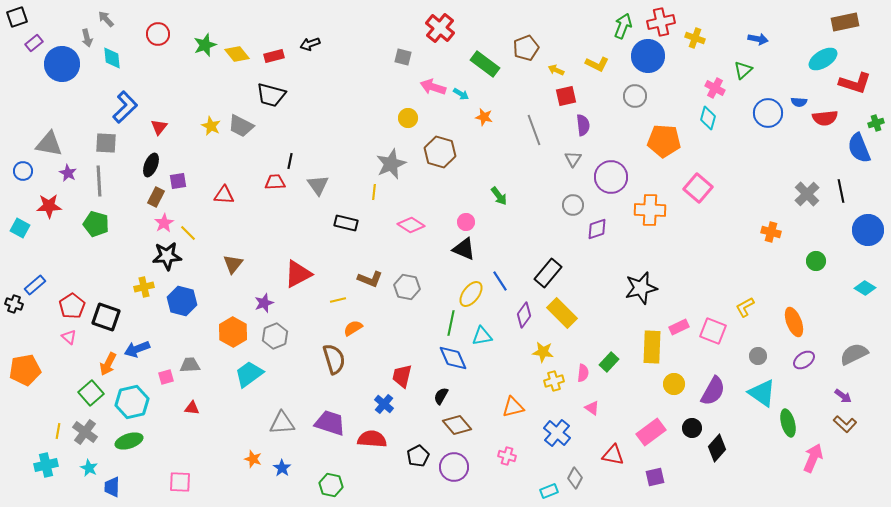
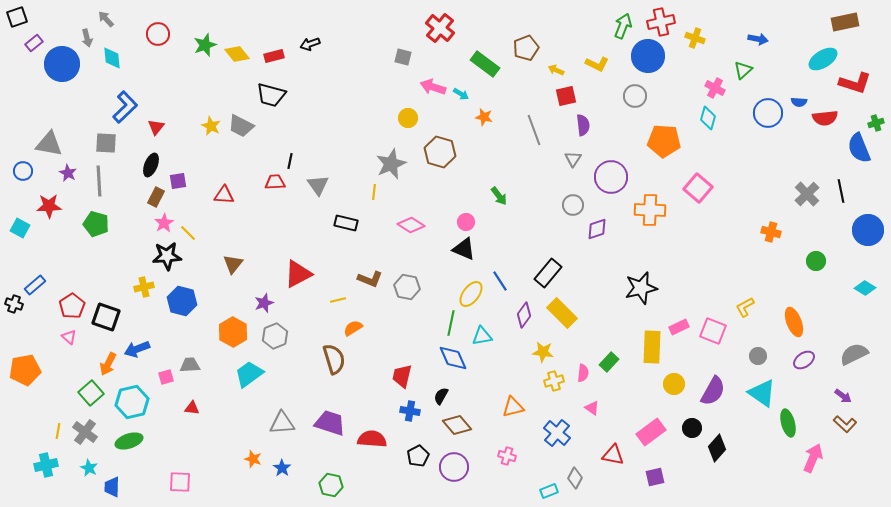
red triangle at (159, 127): moved 3 px left
blue cross at (384, 404): moved 26 px right, 7 px down; rotated 30 degrees counterclockwise
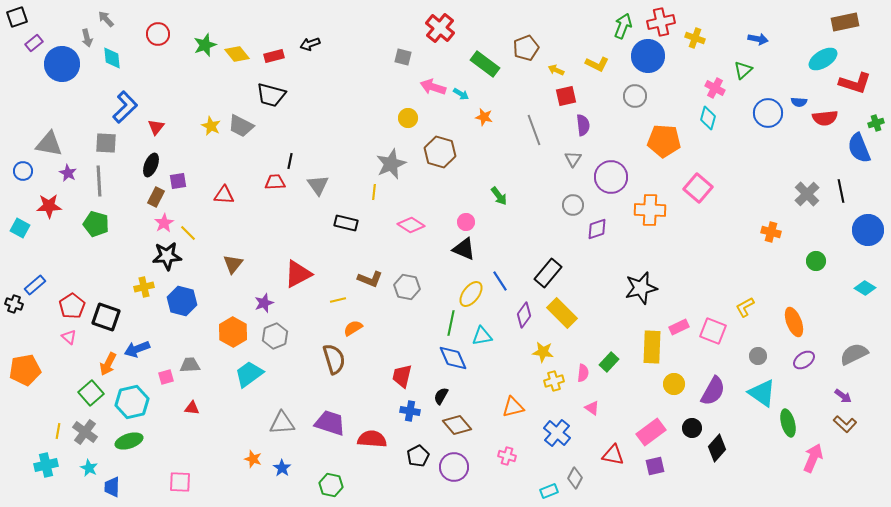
purple square at (655, 477): moved 11 px up
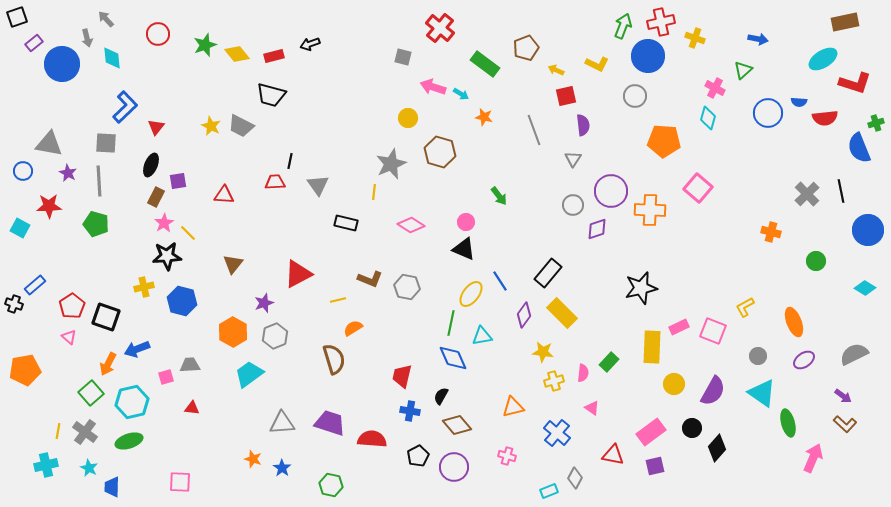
purple circle at (611, 177): moved 14 px down
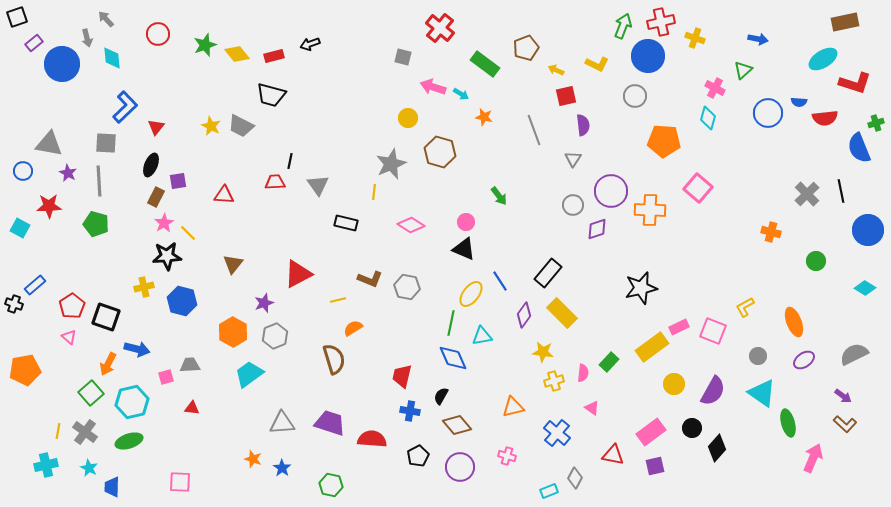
yellow rectangle at (652, 347): rotated 52 degrees clockwise
blue arrow at (137, 349): rotated 145 degrees counterclockwise
purple circle at (454, 467): moved 6 px right
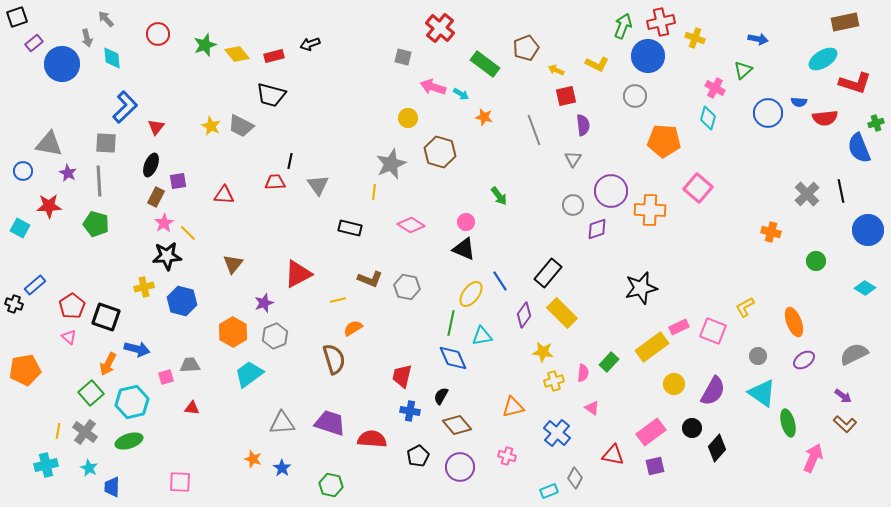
black rectangle at (346, 223): moved 4 px right, 5 px down
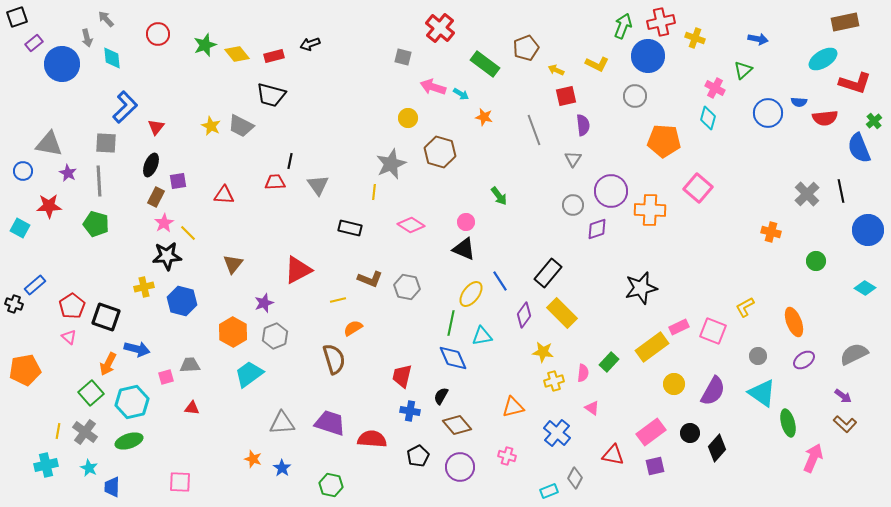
green cross at (876, 123): moved 2 px left, 2 px up; rotated 21 degrees counterclockwise
red triangle at (298, 274): moved 4 px up
black circle at (692, 428): moved 2 px left, 5 px down
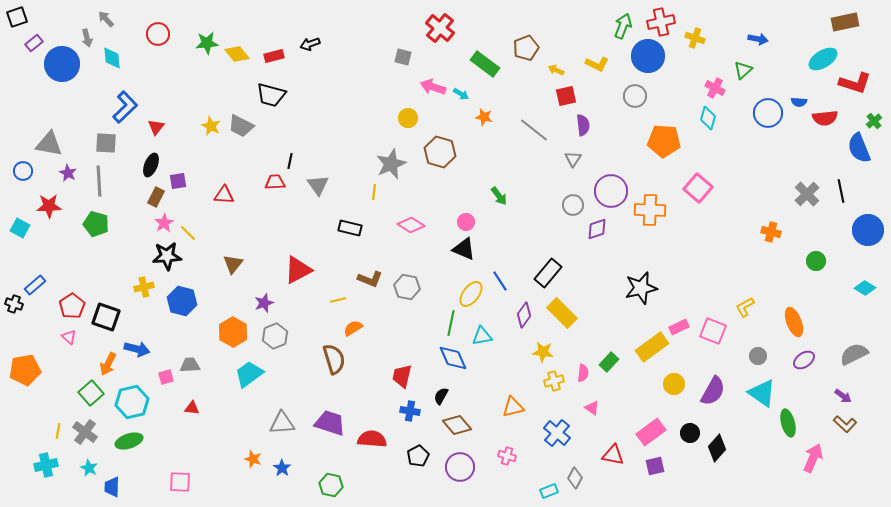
green star at (205, 45): moved 2 px right, 2 px up; rotated 15 degrees clockwise
gray line at (534, 130): rotated 32 degrees counterclockwise
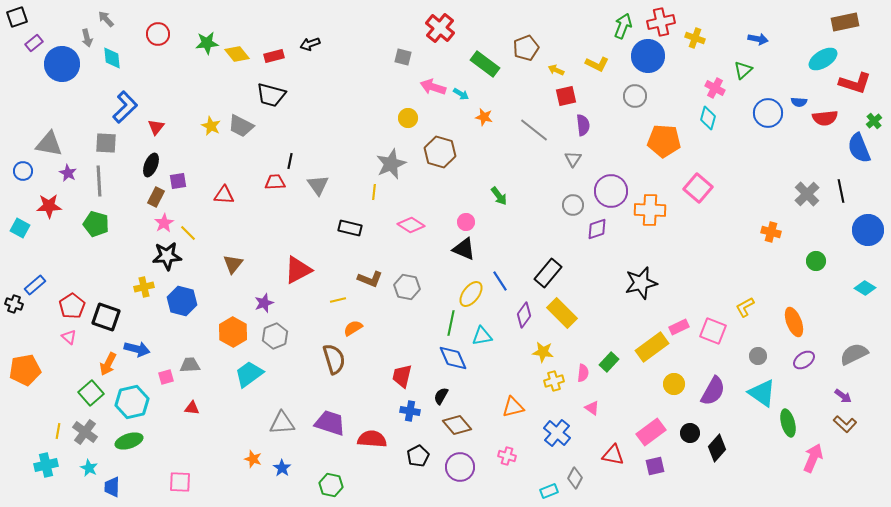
black star at (641, 288): moved 5 px up
